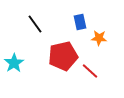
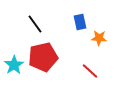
red pentagon: moved 20 px left, 1 px down
cyan star: moved 2 px down
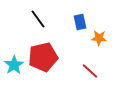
black line: moved 3 px right, 5 px up
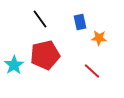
black line: moved 2 px right
red pentagon: moved 2 px right, 2 px up
red line: moved 2 px right
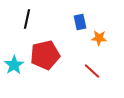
black line: moved 13 px left; rotated 48 degrees clockwise
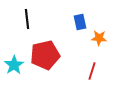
black line: rotated 18 degrees counterclockwise
red line: rotated 66 degrees clockwise
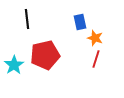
orange star: moved 4 px left; rotated 14 degrees clockwise
red line: moved 4 px right, 12 px up
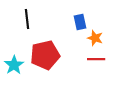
red line: rotated 72 degrees clockwise
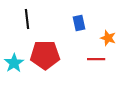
blue rectangle: moved 1 px left, 1 px down
orange star: moved 13 px right
red pentagon: rotated 12 degrees clockwise
cyan star: moved 2 px up
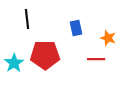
blue rectangle: moved 3 px left, 5 px down
